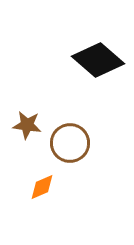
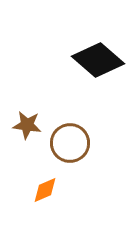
orange diamond: moved 3 px right, 3 px down
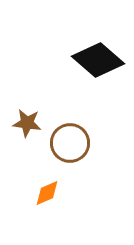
brown star: moved 2 px up
orange diamond: moved 2 px right, 3 px down
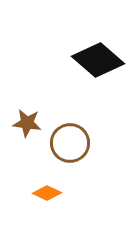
orange diamond: rotated 48 degrees clockwise
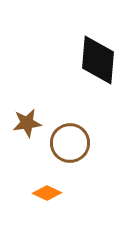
black diamond: rotated 54 degrees clockwise
brown star: rotated 16 degrees counterclockwise
